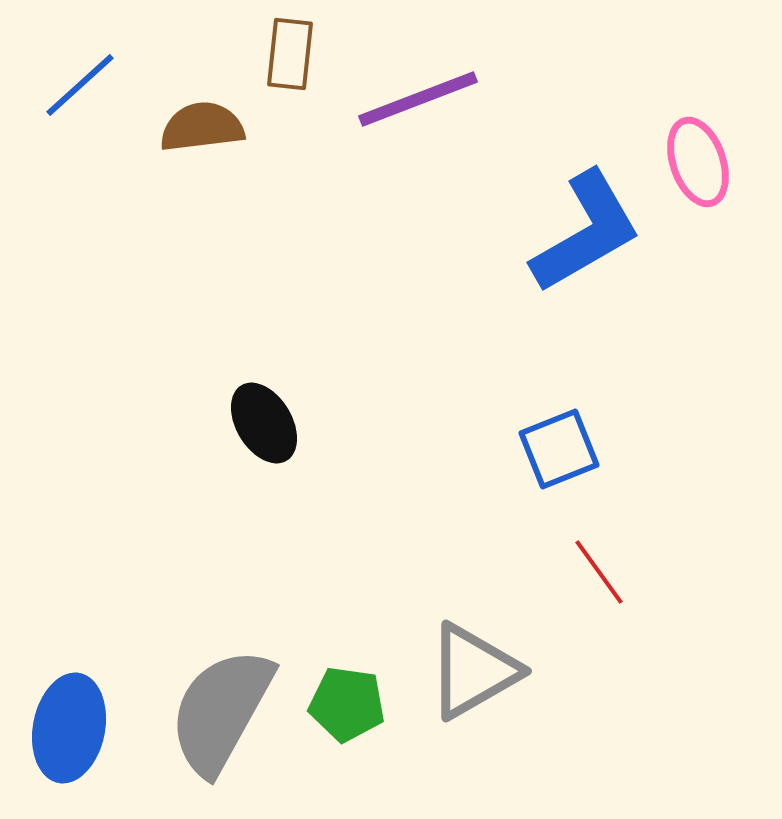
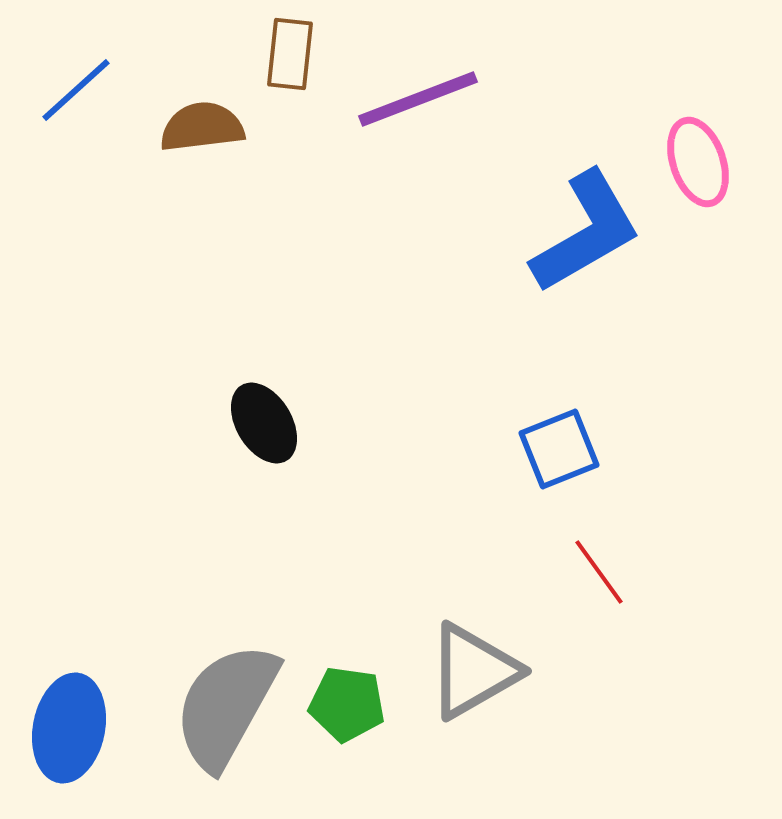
blue line: moved 4 px left, 5 px down
gray semicircle: moved 5 px right, 5 px up
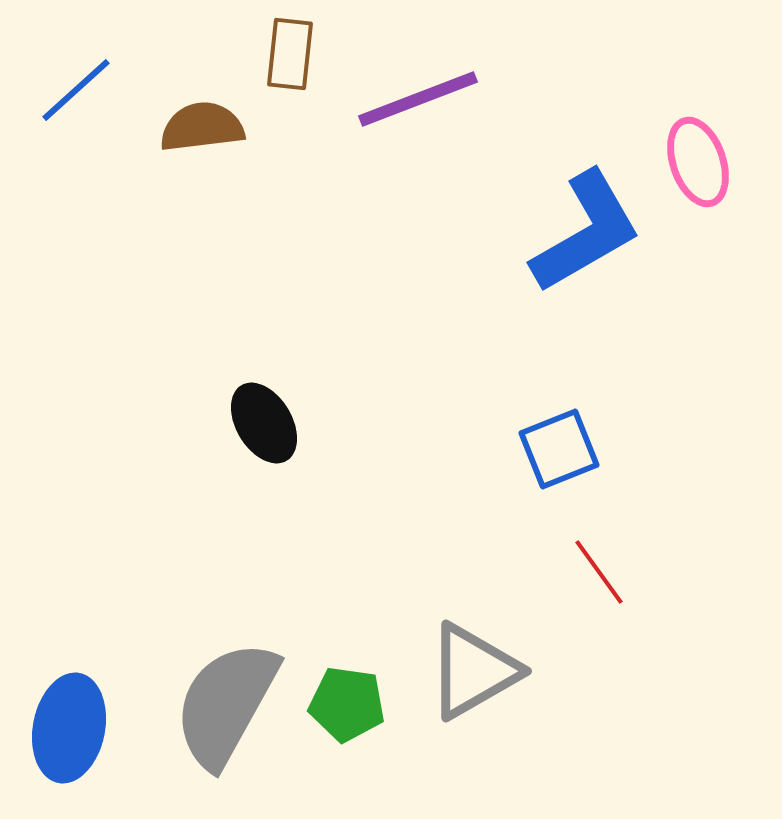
gray semicircle: moved 2 px up
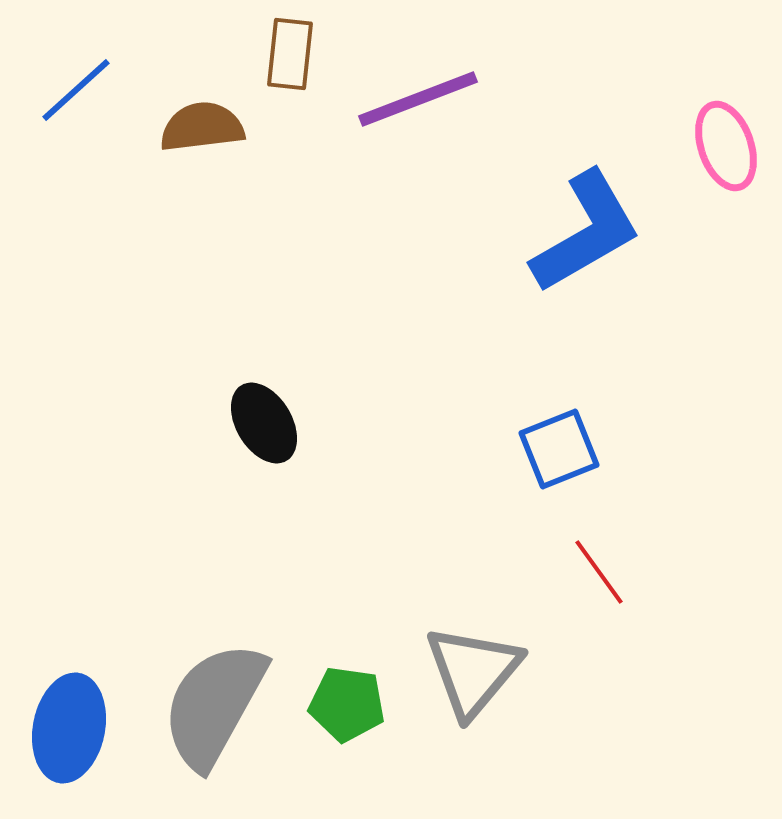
pink ellipse: moved 28 px right, 16 px up
gray triangle: rotated 20 degrees counterclockwise
gray semicircle: moved 12 px left, 1 px down
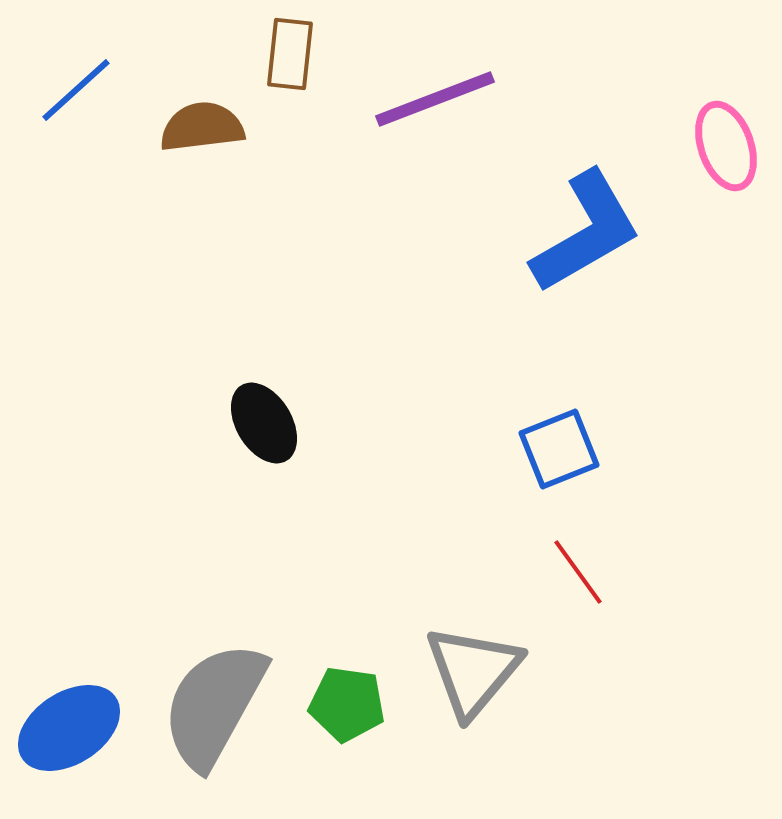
purple line: moved 17 px right
red line: moved 21 px left
blue ellipse: rotated 46 degrees clockwise
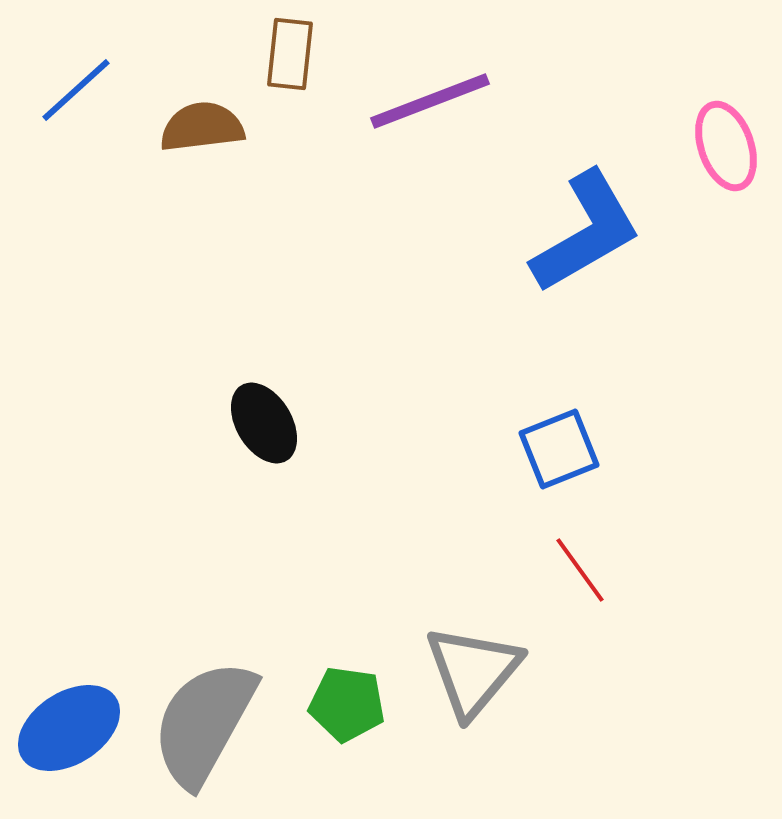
purple line: moved 5 px left, 2 px down
red line: moved 2 px right, 2 px up
gray semicircle: moved 10 px left, 18 px down
